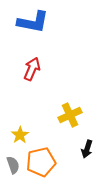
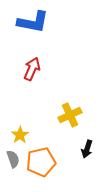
gray semicircle: moved 6 px up
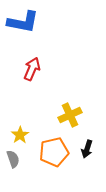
blue L-shape: moved 10 px left
orange pentagon: moved 13 px right, 10 px up
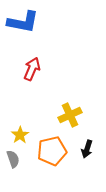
orange pentagon: moved 2 px left, 1 px up
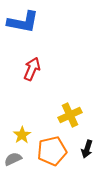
yellow star: moved 2 px right
gray semicircle: rotated 96 degrees counterclockwise
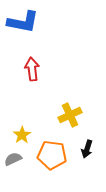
red arrow: rotated 30 degrees counterclockwise
orange pentagon: moved 4 px down; rotated 20 degrees clockwise
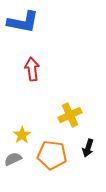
black arrow: moved 1 px right, 1 px up
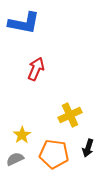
blue L-shape: moved 1 px right, 1 px down
red arrow: moved 4 px right; rotated 30 degrees clockwise
orange pentagon: moved 2 px right, 1 px up
gray semicircle: moved 2 px right
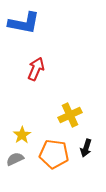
black arrow: moved 2 px left
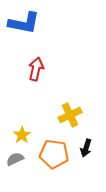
red arrow: rotated 10 degrees counterclockwise
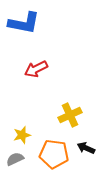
red arrow: rotated 130 degrees counterclockwise
yellow star: rotated 18 degrees clockwise
black arrow: rotated 96 degrees clockwise
